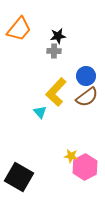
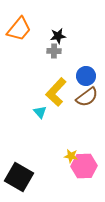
pink hexagon: moved 1 px left, 1 px up; rotated 25 degrees clockwise
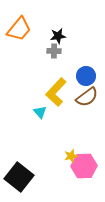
yellow star: rotated 24 degrees counterclockwise
black square: rotated 8 degrees clockwise
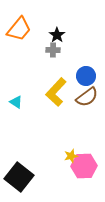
black star: moved 1 px left, 1 px up; rotated 28 degrees counterclockwise
gray cross: moved 1 px left, 1 px up
cyan triangle: moved 24 px left, 10 px up; rotated 16 degrees counterclockwise
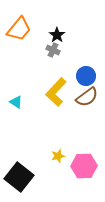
gray cross: rotated 24 degrees clockwise
yellow star: moved 13 px left
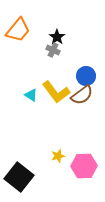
orange trapezoid: moved 1 px left, 1 px down
black star: moved 2 px down
yellow L-shape: rotated 80 degrees counterclockwise
brown semicircle: moved 5 px left, 2 px up
cyan triangle: moved 15 px right, 7 px up
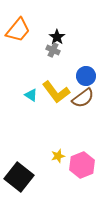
brown semicircle: moved 1 px right, 3 px down
pink hexagon: moved 2 px left, 1 px up; rotated 20 degrees counterclockwise
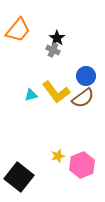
black star: moved 1 px down
cyan triangle: rotated 48 degrees counterclockwise
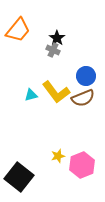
brown semicircle: rotated 15 degrees clockwise
